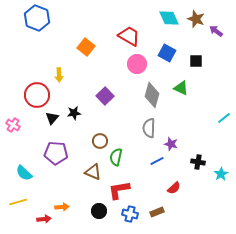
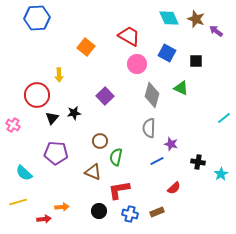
blue hexagon: rotated 25 degrees counterclockwise
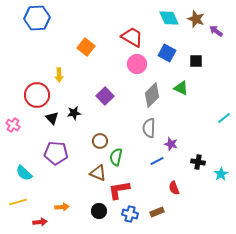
red trapezoid: moved 3 px right, 1 px down
gray diamond: rotated 30 degrees clockwise
black triangle: rotated 24 degrees counterclockwise
brown triangle: moved 5 px right, 1 px down
red semicircle: rotated 112 degrees clockwise
red arrow: moved 4 px left, 3 px down
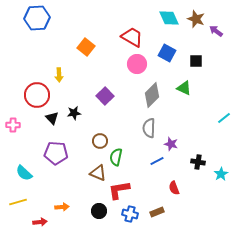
green triangle: moved 3 px right
pink cross: rotated 32 degrees counterclockwise
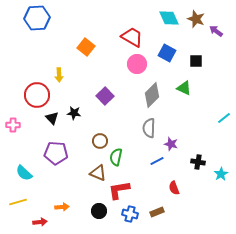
black star: rotated 16 degrees clockwise
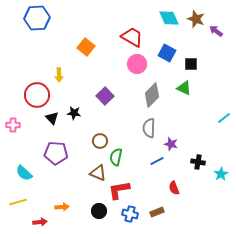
black square: moved 5 px left, 3 px down
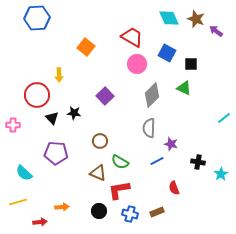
green semicircle: moved 4 px right, 5 px down; rotated 72 degrees counterclockwise
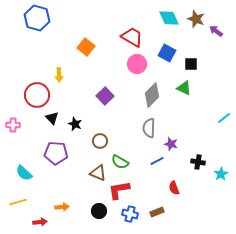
blue hexagon: rotated 20 degrees clockwise
black star: moved 1 px right, 11 px down; rotated 16 degrees clockwise
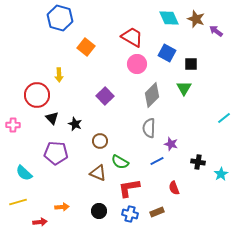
blue hexagon: moved 23 px right
green triangle: rotated 35 degrees clockwise
red L-shape: moved 10 px right, 2 px up
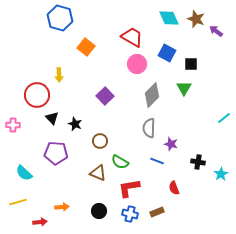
blue line: rotated 48 degrees clockwise
